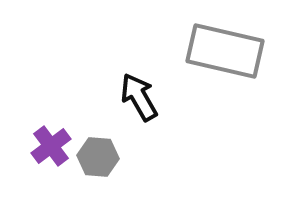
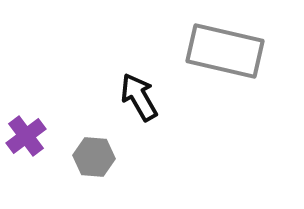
purple cross: moved 25 px left, 10 px up
gray hexagon: moved 4 px left
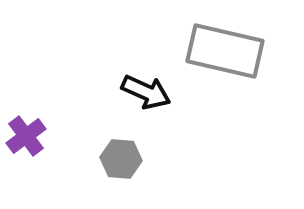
black arrow: moved 7 px right, 5 px up; rotated 144 degrees clockwise
gray hexagon: moved 27 px right, 2 px down
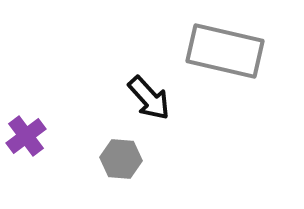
black arrow: moved 3 px right, 6 px down; rotated 24 degrees clockwise
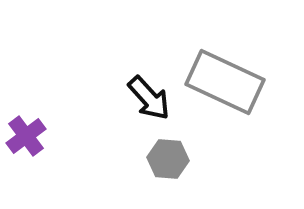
gray rectangle: moved 31 px down; rotated 12 degrees clockwise
gray hexagon: moved 47 px right
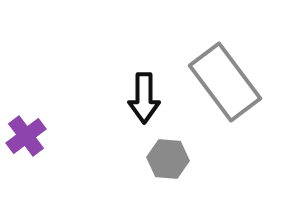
gray rectangle: rotated 28 degrees clockwise
black arrow: moved 5 px left; rotated 42 degrees clockwise
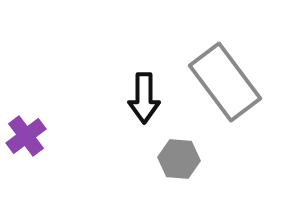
gray hexagon: moved 11 px right
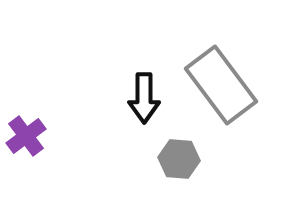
gray rectangle: moved 4 px left, 3 px down
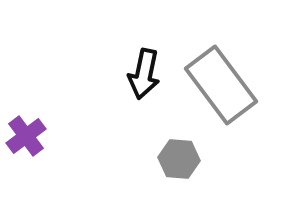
black arrow: moved 24 px up; rotated 12 degrees clockwise
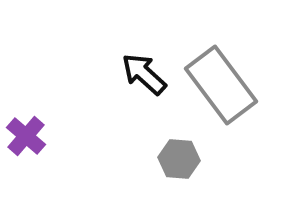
black arrow: rotated 120 degrees clockwise
purple cross: rotated 12 degrees counterclockwise
